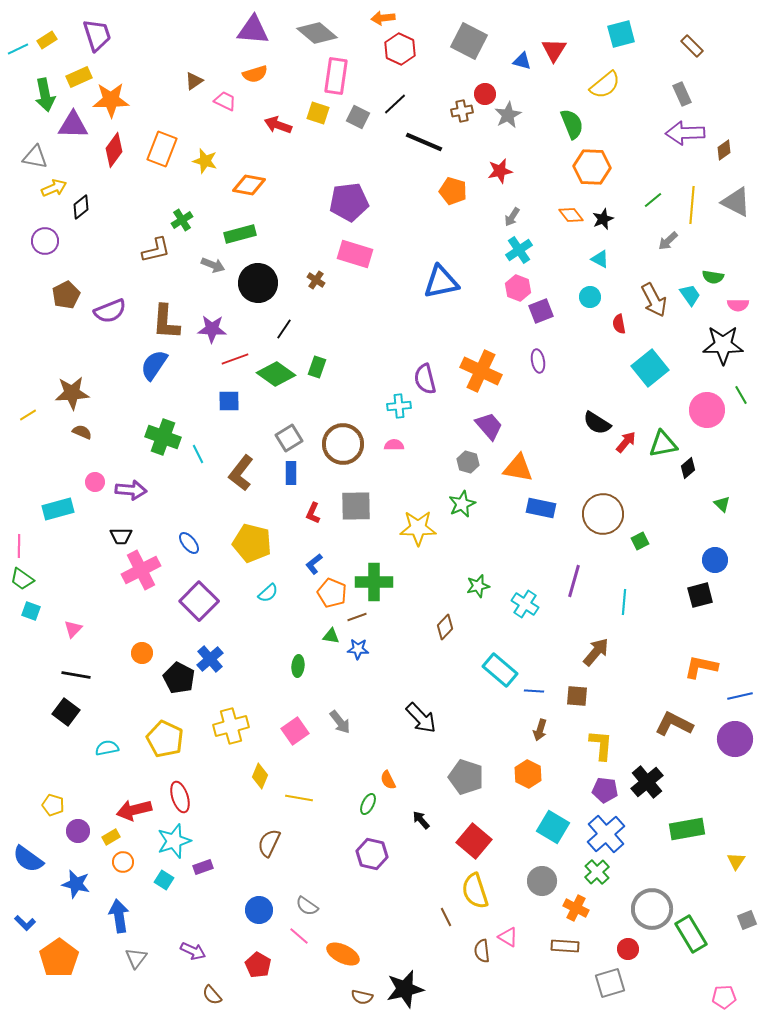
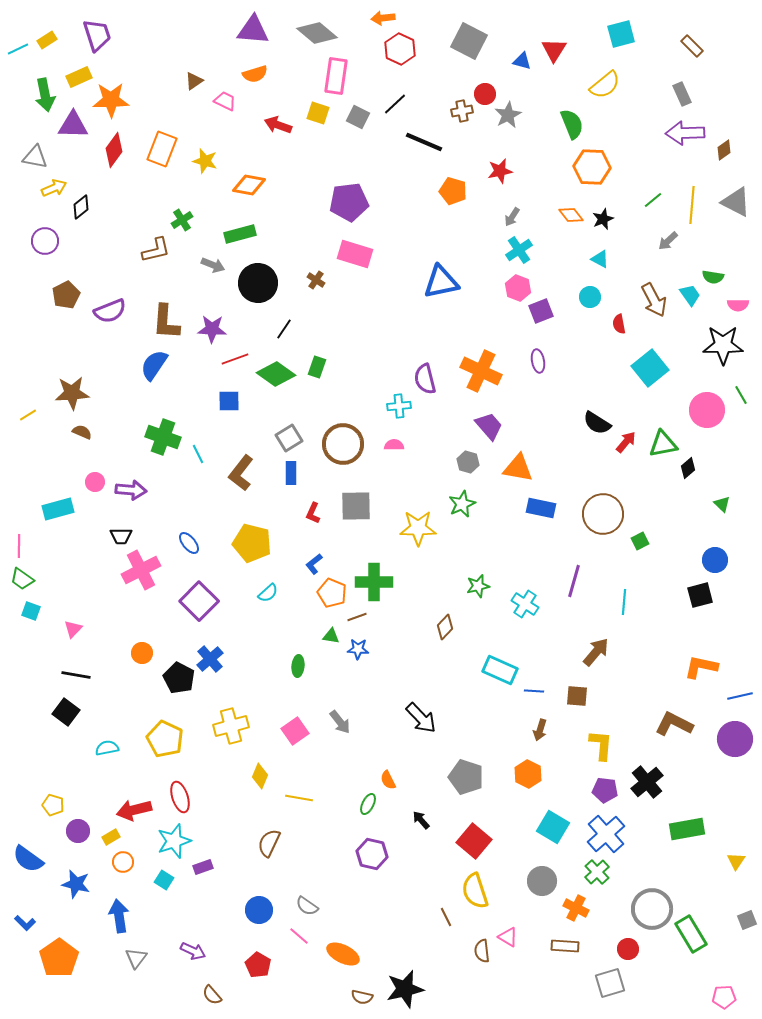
cyan rectangle at (500, 670): rotated 16 degrees counterclockwise
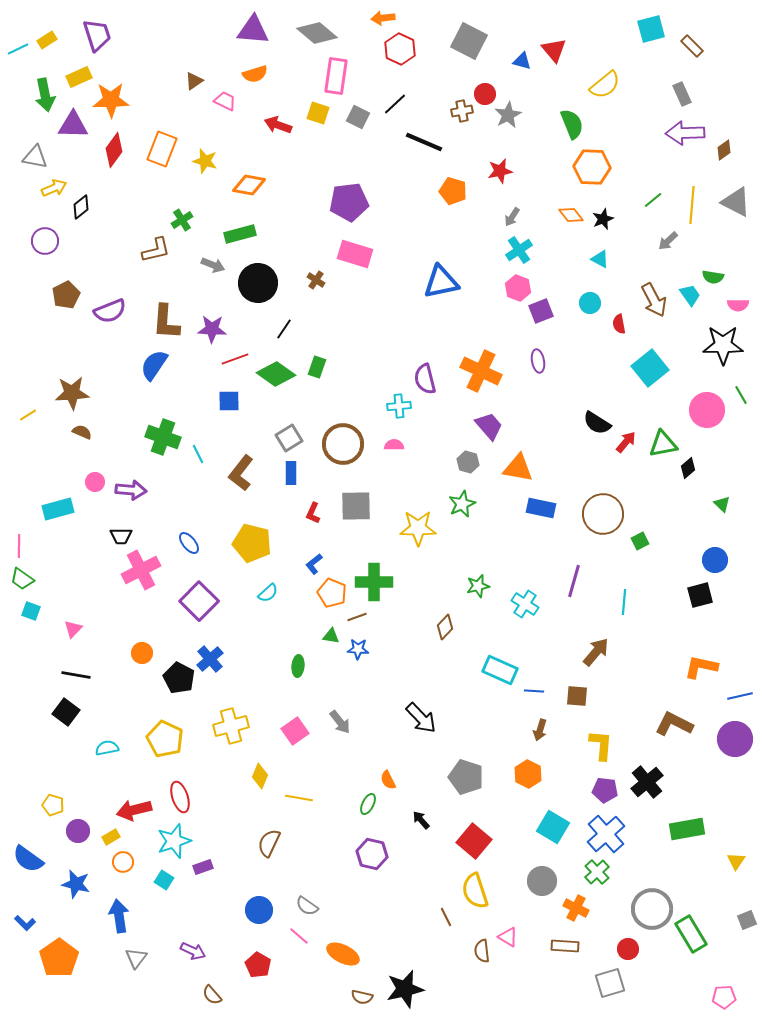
cyan square at (621, 34): moved 30 px right, 5 px up
red triangle at (554, 50): rotated 12 degrees counterclockwise
cyan circle at (590, 297): moved 6 px down
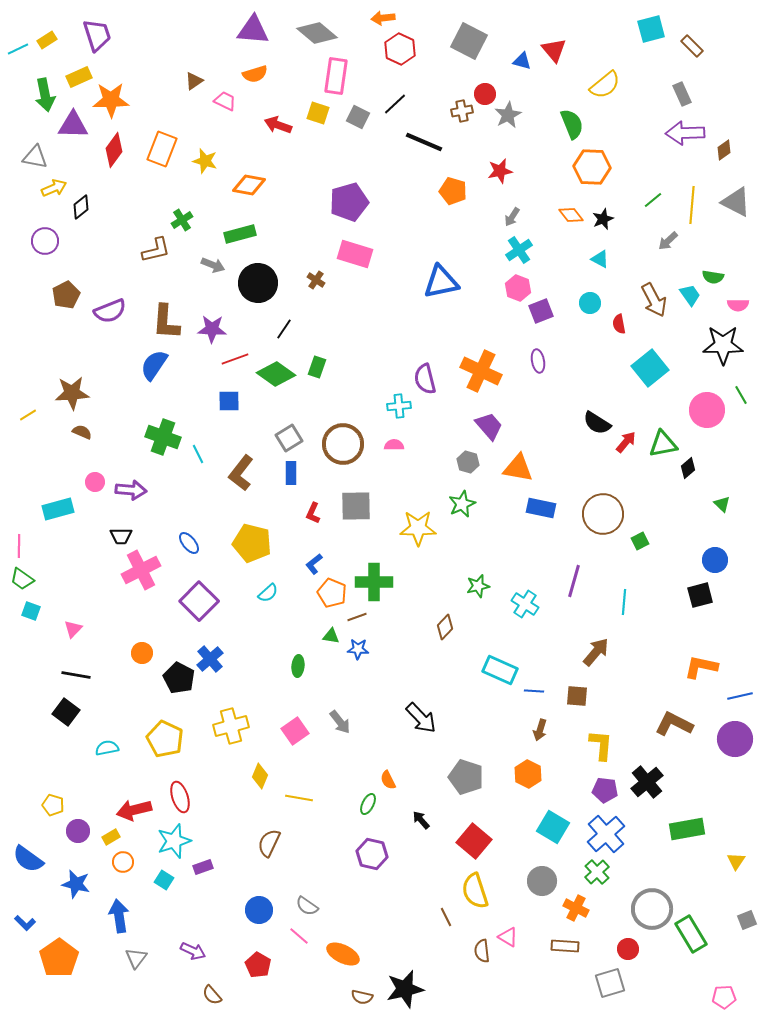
purple pentagon at (349, 202): rotated 9 degrees counterclockwise
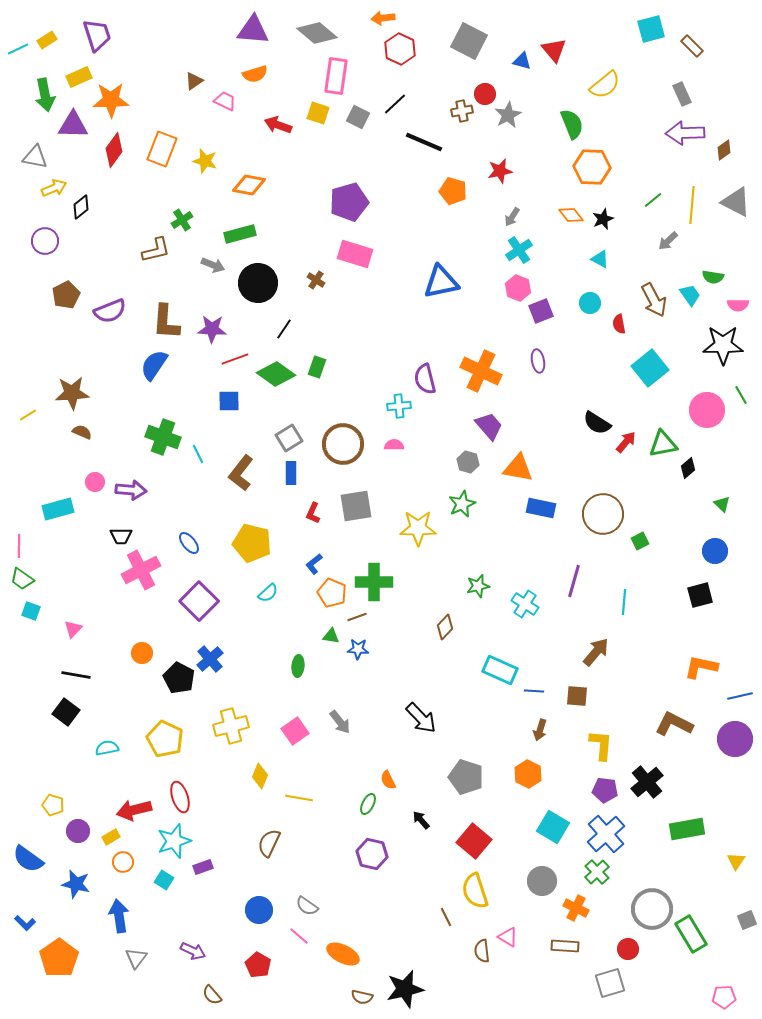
gray square at (356, 506): rotated 8 degrees counterclockwise
blue circle at (715, 560): moved 9 px up
